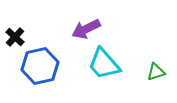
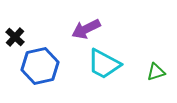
cyan trapezoid: rotated 21 degrees counterclockwise
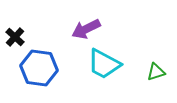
blue hexagon: moved 1 px left, 2 px down; rotated 21 degrees clockwise
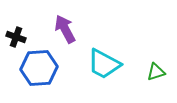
purple arrow: moved 21 px left; rotated 88 degrees clockwise
black cross: moved 1 px right; rotated 24 degrees counterclockwise
blue hexagon: rotated 12 degrees counterclockwise
